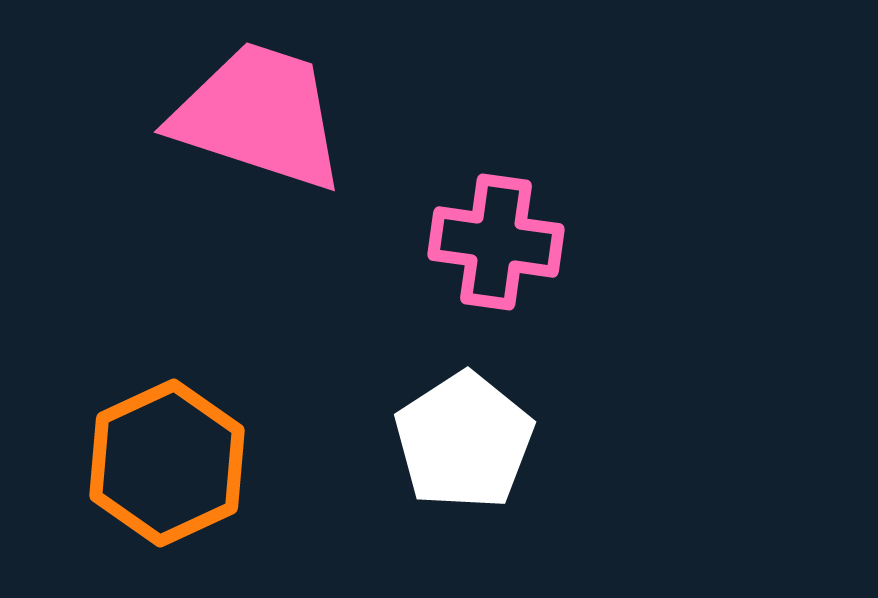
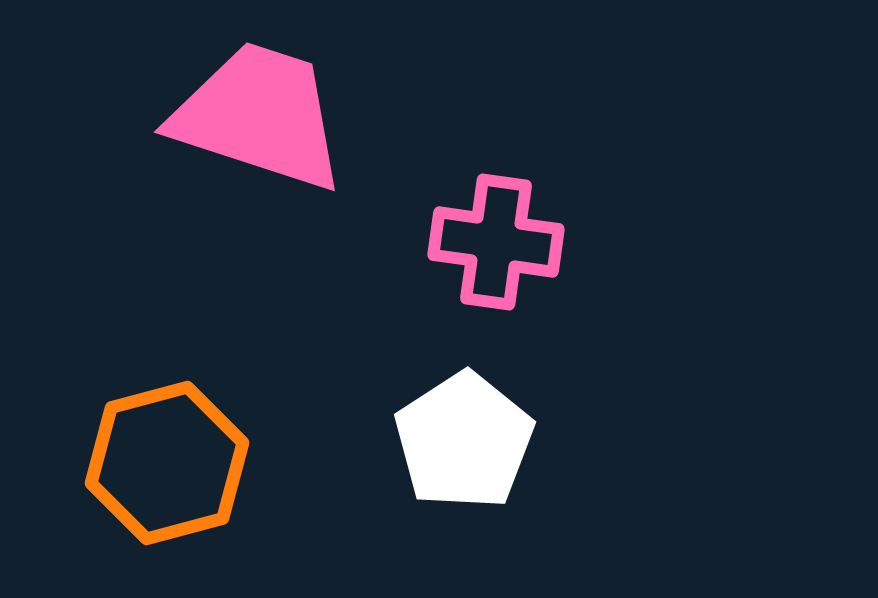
orange hexagon: rotated 10 degrees clockwise
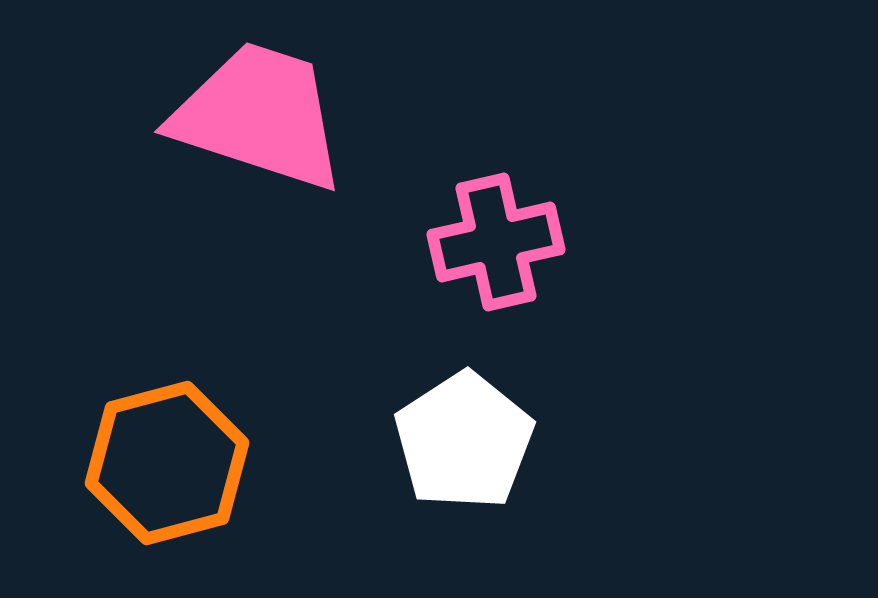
pink cross: rotated 21 degrees counterclockwise
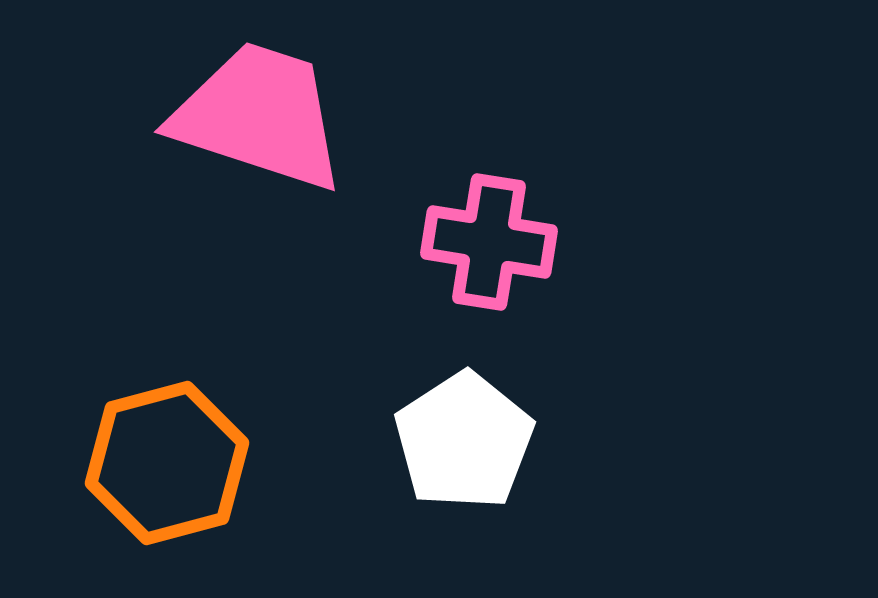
pink cross: moved 7 px left; rotated 22 degrees clockwise
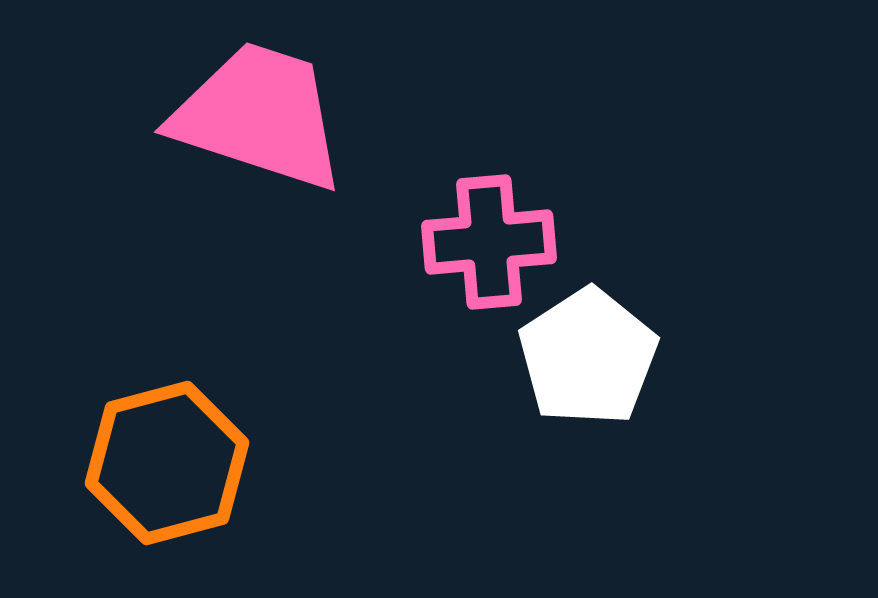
pink cross: rotated 14 degrees counterclockwise
white pentagon: moved 124 px right, 84 px up
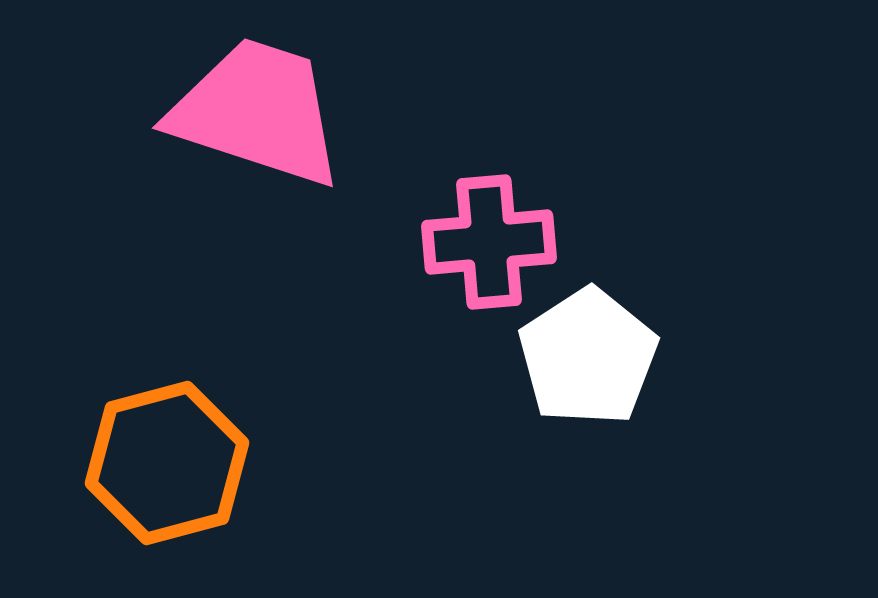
pink trapezoid: moved 2 px left, 4 px up
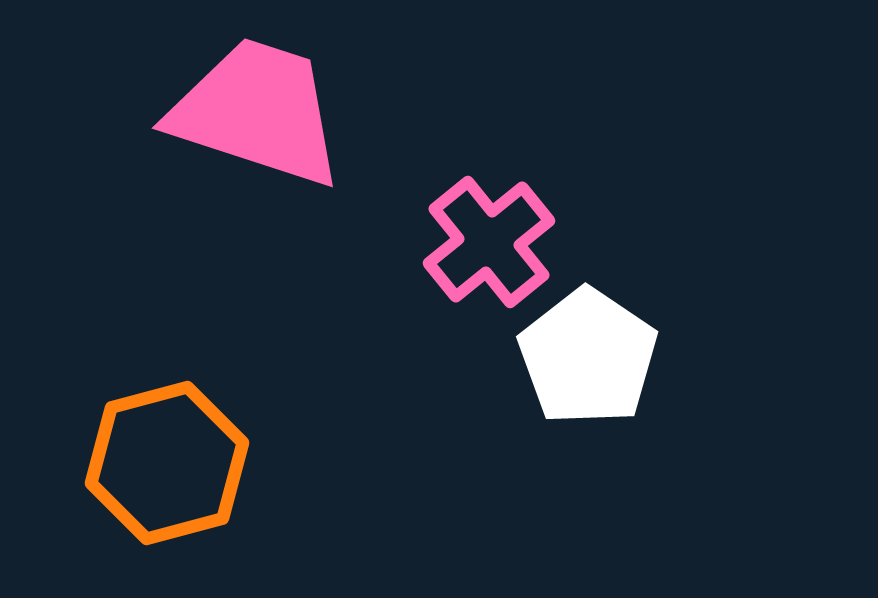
pink cross: rotated 34 degrees counterclockwise
white pentagon: rotated 5 degrees counterclockwise
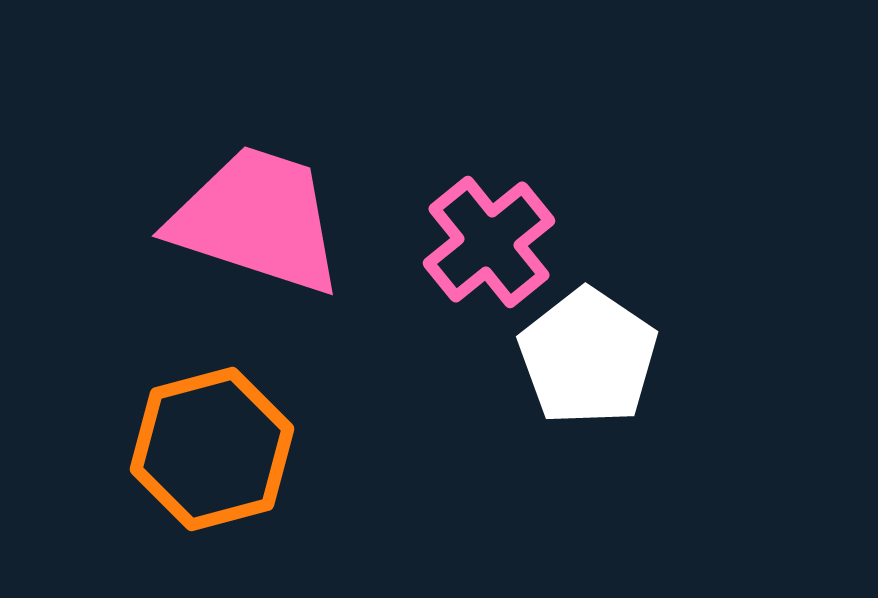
pink trapezoid: moved 108 px down
orange hexagon: moved 45 px right, 14 px up
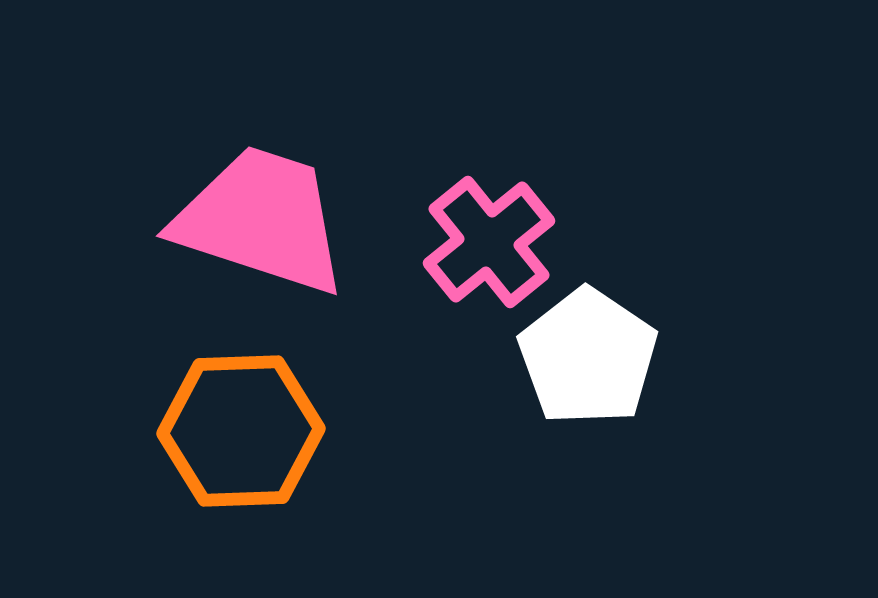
pink trapezoid: moved 4 px right
orange hexagon: moved 29 px right, 18 px up; rotated 13 degrees clockwise
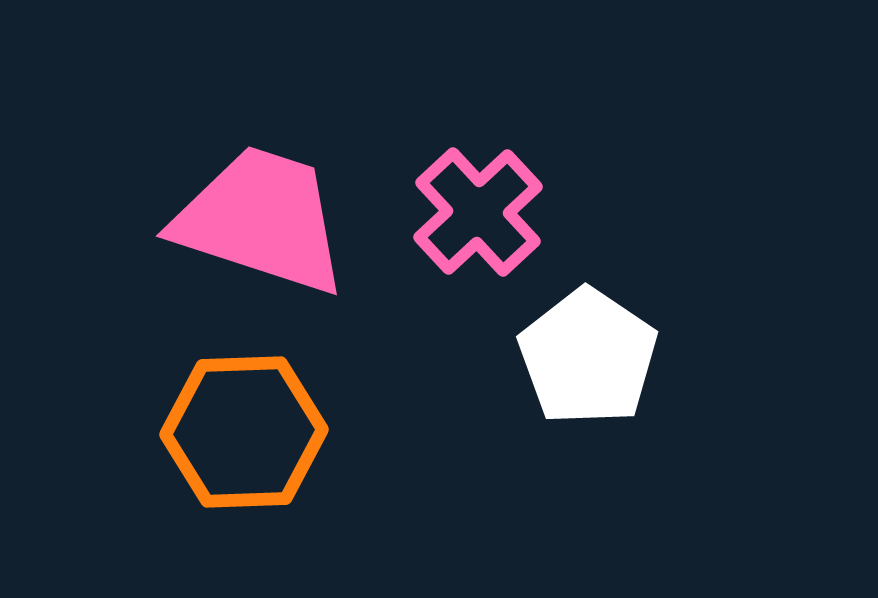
pink cross: moved 11 px left, 30 px up; rotated 4 degrees counterclockwise
orange hexagon: moved 3 px right, 1 px down
